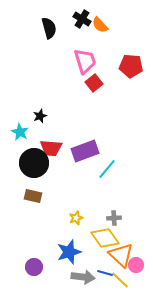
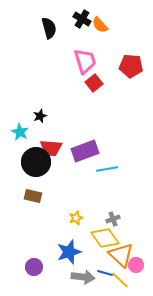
black circle: moved 2 px right, 1 px up
cyan line: rotated 40 degrees clockwise
gray cross: moved 1 px left, 1 px down; rotated 16 degrees counterclockwise
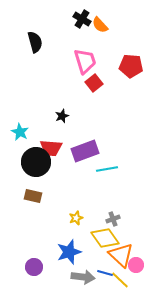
black semicircle: moved 14 px left, 14 px down
black star: moved 22 px right
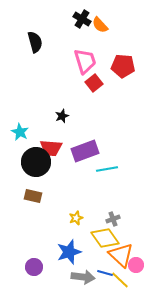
red pentagon: moved 8 px left
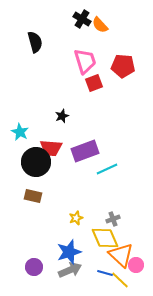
red square: rotated 18 degrees clockwise
cyan line: rotated 15 degrees counterclockwise
yellow diamond: rotated 12 degrees clockwise
gray arrow: moved 13 px left, 7 px up; rotated 30 degrees counterclockwise
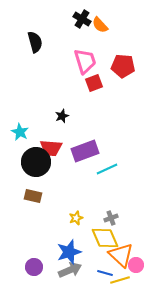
gray cross: moved 2 px left, 1 px up
yellow line: rotated 60 degrees counterclockwise
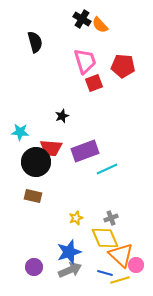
cyan star: rotated 24 degrees counterclockwise
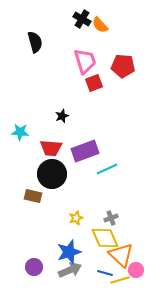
black circle: moved 16 px right, 12 px down
pink circle: moved 5 px down
